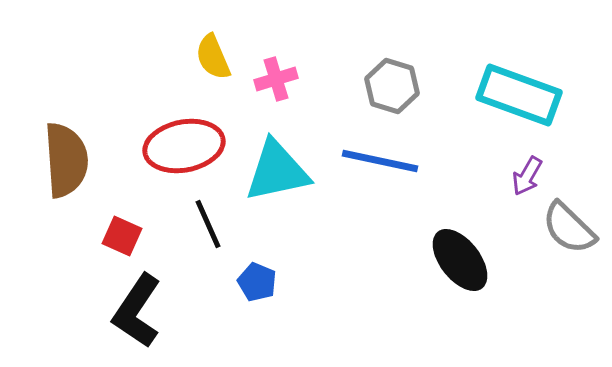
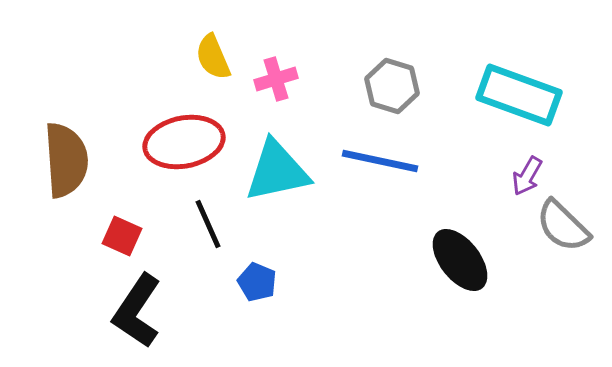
red ellipse: moved 4 px up
gray semicircle: moved 6 px left, 2 px up
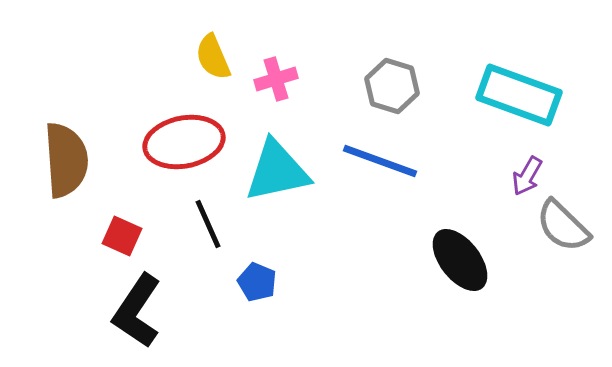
blue line: rotated 8 degrees clockwise
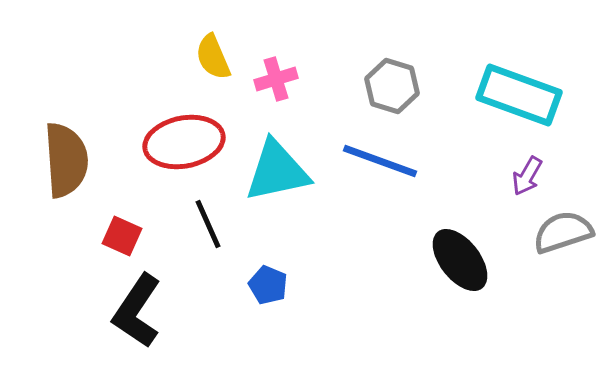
gray semicircle: moved 6 px down; rotated 118 degrees clockwise
blue pentagon: moved 11 px right, 3 px down
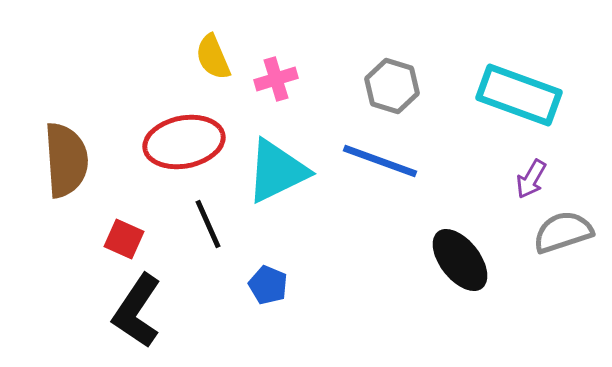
cyan triangle: rotated 14 degrees counterclockwise
purple arrow: moved 4 px right, 3 px down
red square: moved 2 px right, 3 px down
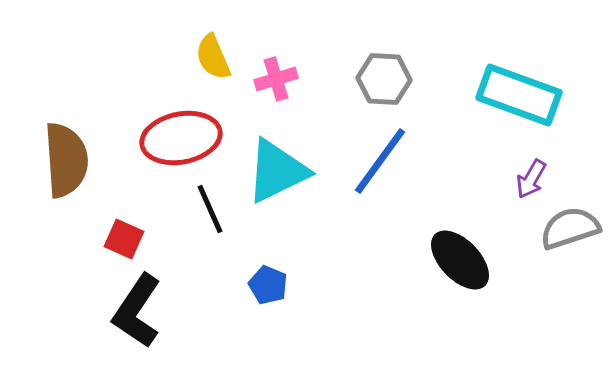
gray hexagon: moved 8 px left, 7 px up; rotated 14 degrees counterclockwise
red ellipse: moved 3 px left, 4 px up
blue line: rotated 74 degrees counterclockwise
black line: moved 2 px right, 15 px up
gray semicircle: moved 7 px right, 4 px up
black ellipse: rotated 6 degrees counterclockwise
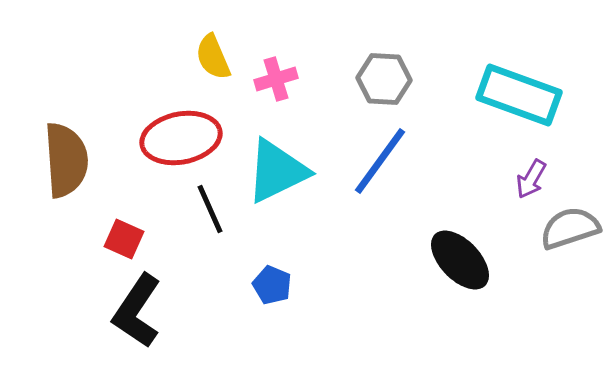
blue pentagon: moved 4 px right
